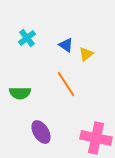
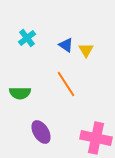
yellow triangle: moved 4 px up; rotated 21 degrees counterclockwise
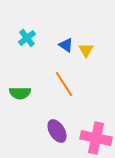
orange line: moved 2 px left
purple ellipse: moved 16 px right, 1 px up
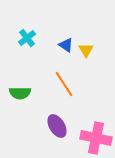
purple ellipse: moved 5 px up
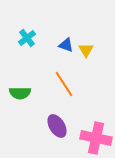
blue triangle: rotated 14 degrees counterclockwise
